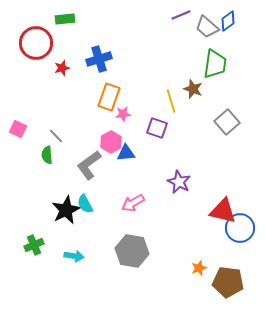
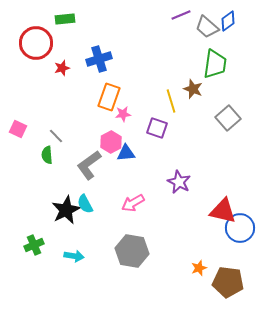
gray square: moved 1 px right, 4 px up
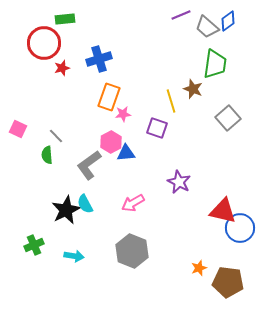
red circle: moved 8 px right
gray hexagon: rotated 12 degrees clockwise
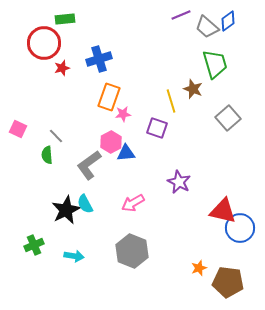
green trapezoid: rotated 24 degrees counterclockwise
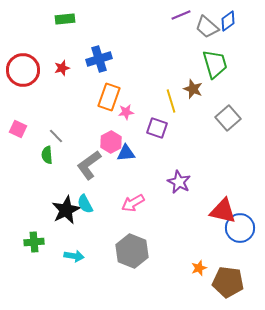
red circle: moved 21 px left, 27 px down
pink star: moved 3 px right, 2 px up
green cross: moved 3 px up; rotated 18 degrees clockwise
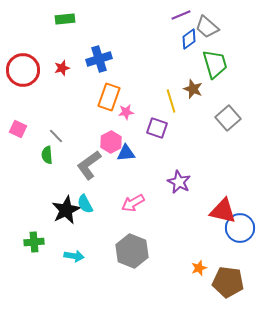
blue diamond: moved 39 px left, 18 px down
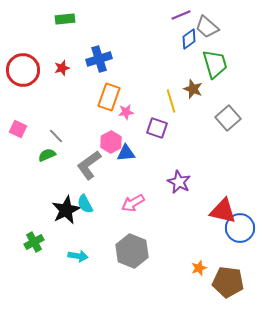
green semicircle: rotated 72 degrees clockwise
green cross: rotated 24 degrees counterclockwise
cyan arrow: moved 4 px right
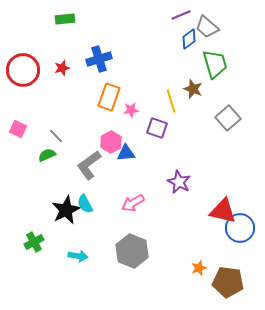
pink star: moved 5 px right, 2 px up
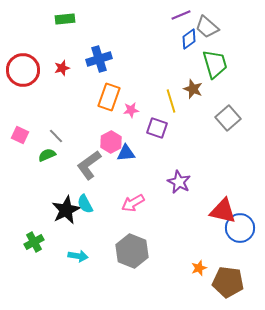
pink square: moved 2 px right, 6 px down
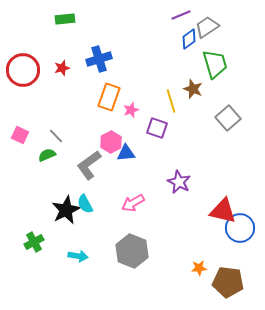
gray trapezoid: rotated 105 degrees clockwise
pink star: rotated 14 degrees counterclockwise
orange star: rotated 14 degrees clockwise
